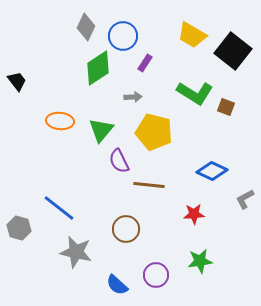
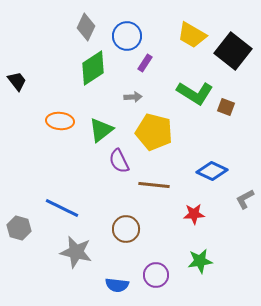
blue circle: moved 4 px right
green diamond: moved 5 px left
green triangle: rotated 12 degrees clockwise
brown line: moved 5 px right
blue line: moved 3 px right; rotated 12 degrees counterclockwise
blue semicircle: rotated 35 degrees counterclockwise
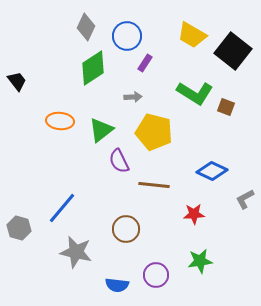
blue line: rotated 76 degrees counterclockwise
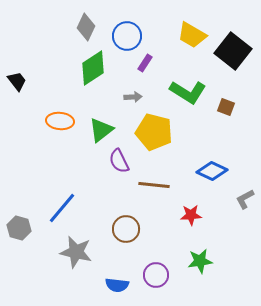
green L-shape: moved 7 px left, 1 px up
red star: moved 3 px left, 1 px down
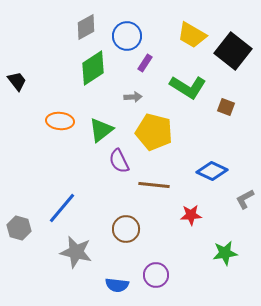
gray diamond: rotated 36 degrees clockwise
green L-shape: moved 5 px up
green star: moved 25 px right, 8 px up
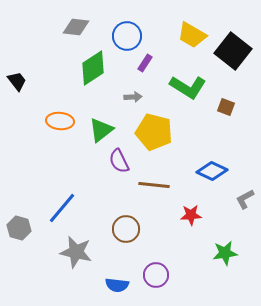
gray diamond: moved 10 px left; rotated 36 degrees clockwise
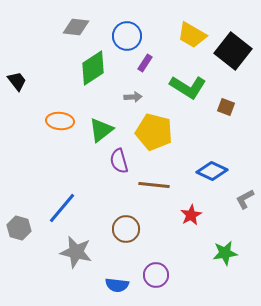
purple semicircle: rotated 10 degrees clockwise
red star: rotated 25 degrees counterclockwise
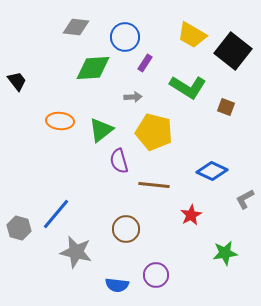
blue circle: moved 2 px left, 1 px down
green diamond: rotated 30 degrees clockwise
blue line: moved 6 px left, 6 px down
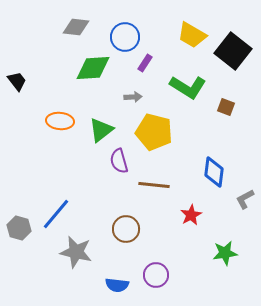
blue diamond: moved 2 px right, 1 px down; rotated 72 degrees clockwise
